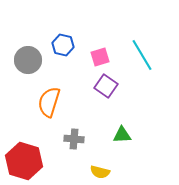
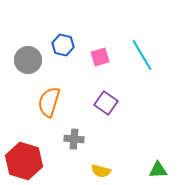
purple square: moved 17 px down
green triangle: moved 36 px right, 35 px down
yellow semicircle: moved 1 px right, 1 px up
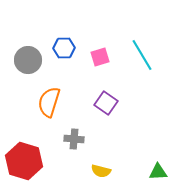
blue hexagon: moved 1 px right, 3 px down; rotated 15 degrees counterclockwise
green triangle: moved 2 px down
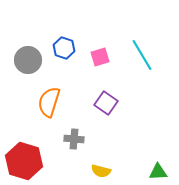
blue hexagon: rotated 20 degrees clockwise
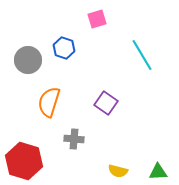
pink square: moved 3 px left, 38 px up
yellow semicircle: moved 17 px right
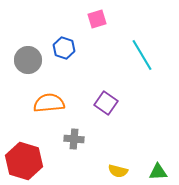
orange semicircle: moved 1 px down; rotated 68 degrees clockwise
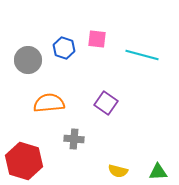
pink square: moved 20 px down; rotated 24 degrees clockwise
cyan line: rotated 44 degrees counterclockwise
